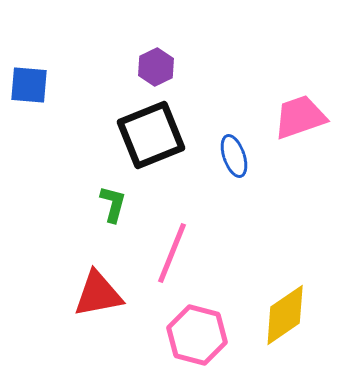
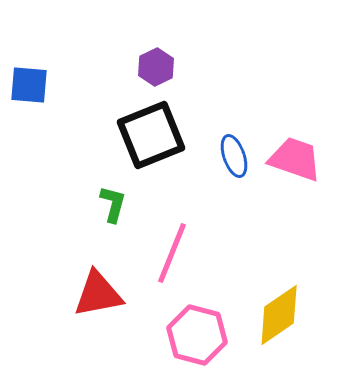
pink trapezoid: moved 5 px left, 42 px down; rotated 38 degrees clockwise
yellow diamond: moved 6 px left
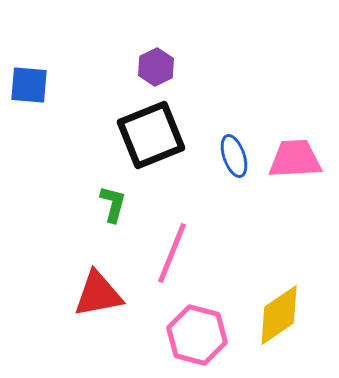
pink trapezoid: rotated 22 degrees counterclockwise
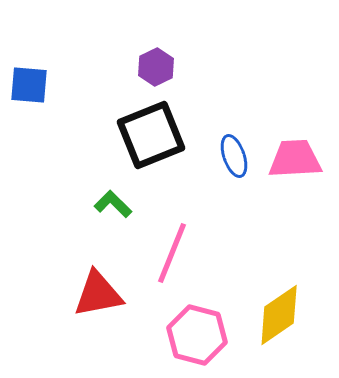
green L-shape: rotated 60 degrees counterclockwise
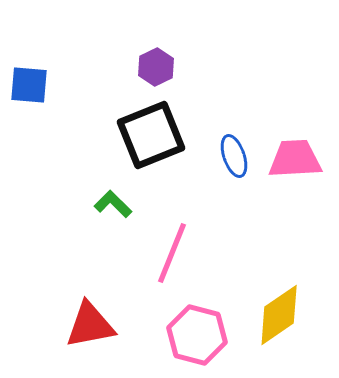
red triangle: moved 8 px left, 31 px down
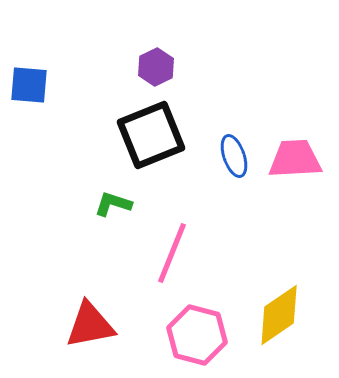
green L-shape: rotated 27 degrees counterclockwise
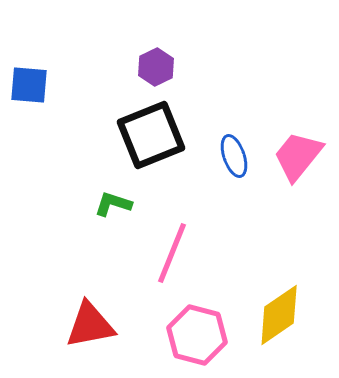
pink trapezoid: moved 3 px right, 3 px up; rotated 48 degrees counterclockwise
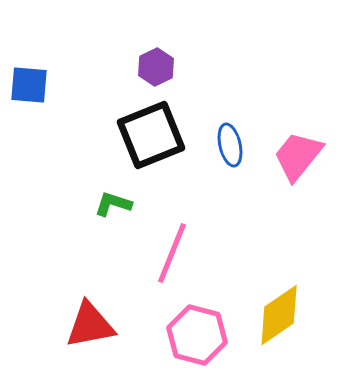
blue ellipse: moved 4 px left, 11 px up; rotated 6 degrees clockwise
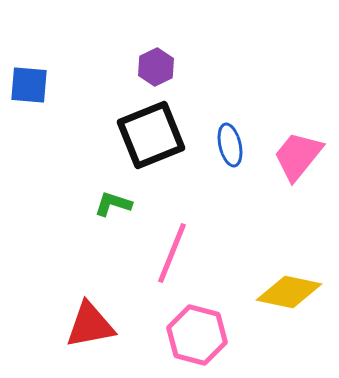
yellow diamond: moved 10 px right, 23 px up; rotated 46 degrees clockwise
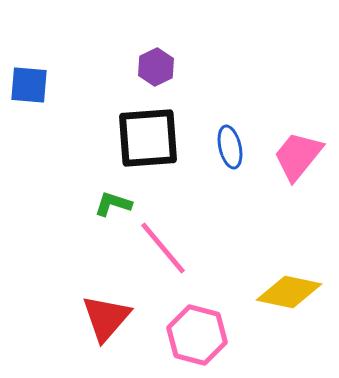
black square: moved 3 px left, 3 px down; rotated 18 degrees clockwise
blue ellipse: moved 2 px down
pink line: moved 9 px left, 5 px up; rotated 62 degrees counterclockwise
red triangle: moved 16 px right, 7 px up; rotated 38 degrees counterclockwise
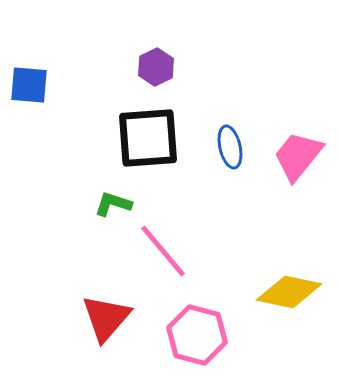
pink line: moved 3 px down
